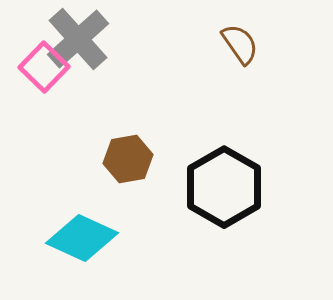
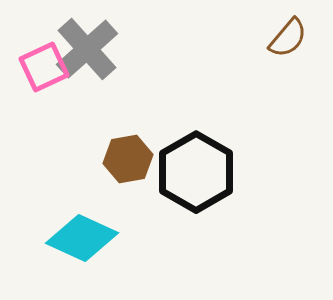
gray cross: moved 9 px right, 10 px down
brown semicircle: moved 48 px right, 6 px up; rotated 75 degrees clockwise
pink square: rotated 21 degrees clockwise
black hexagon: moved 28 px left, 15 px up
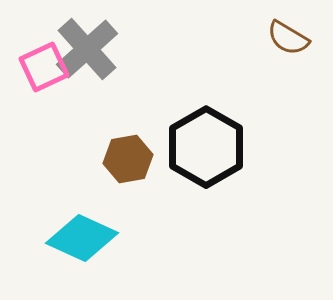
brown semicircle: rotated 81 degrees clockwise
black hexagon: moved 10 px right, 25 px up
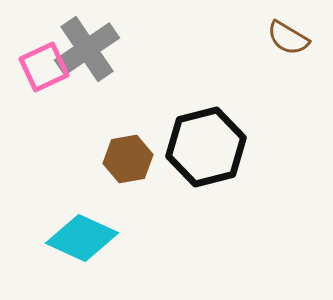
gray cross: rotated 8 degrees clockwise
black hexagon: rotated 16 degrees clockwise
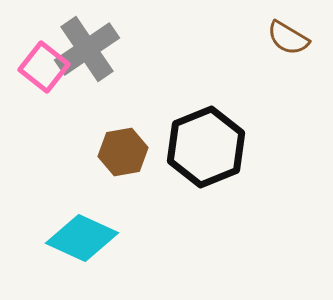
pink square: rotated 27 degrees counterclockwise
black hexagon: rotated 8 degrees counterclockwise
brown hexagon: moved 5 px left, 7 px up
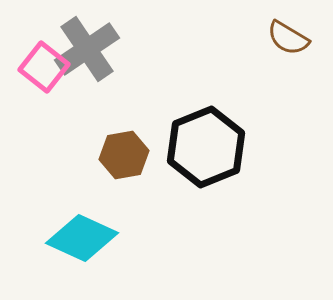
brown hexagon: moved 1 px right, 3 px down
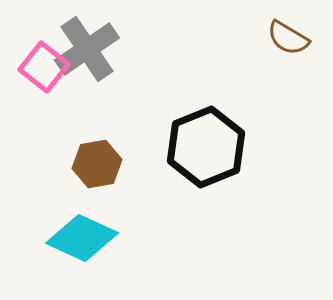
brown hexagon: moved 27 px left, 9 px down
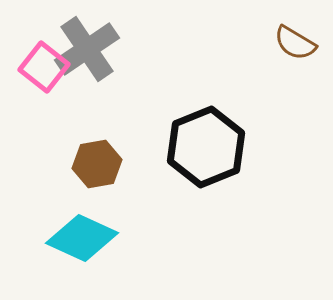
brown semicircle: moved 7 px right, 5 px down
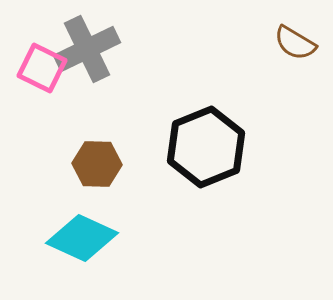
gray cross: rotated 8 degrees clockwise
pink square: moved 2 px left, 1 px down; rotated 12 degrees counterclockwise
brown hexagon: rotated 12 degrees clockwise
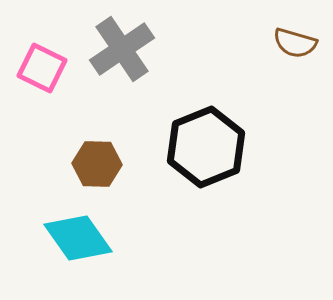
brown semicircle: rotated 15 degrees counterclockwise
gray cross: moved 35 px right; rotated 8 degrees counterclockwise
cyan diamond: moved 4 px left; rotated 30 degrees clockwise
